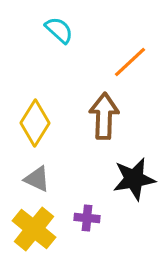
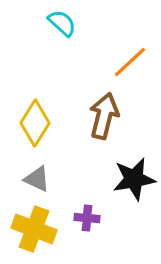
cyan semicircle: moved 3 px right, 7 px up
brown arrow: rotated 12 degrees clockwise
yellow cross: rotated 18 degrees counterclockwise
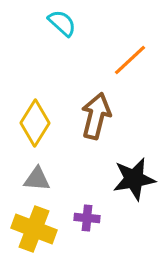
orange line: moved 2 px up
brown arrow: moved 8 px left
gray triangle: rotated 20 degrees counterclockwise
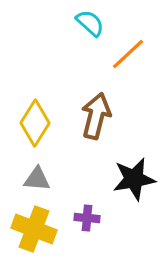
cyan semicircle: moved 28 px right
orange line: moved 2 px left, 6 px up
